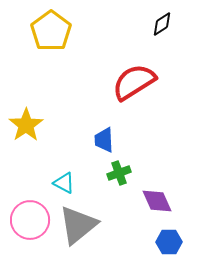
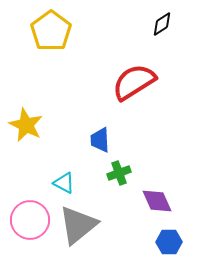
yellow star: rotated 12 degrees counterclockwise
blue trapezoid: moved 4 px left
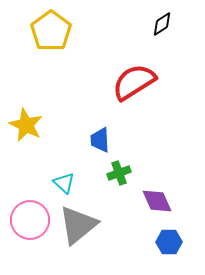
cyan triangle: rotated 15 degrees clockwise
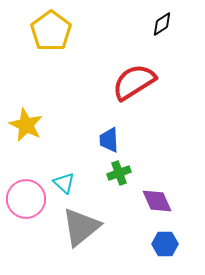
blue trapezoid: moved 9 px right
pink circle: moved 4 px left, 21 px up
gray triangle: moved 3 px right, 2 px down
blue hexagon: moved 4 px left, 2 px down
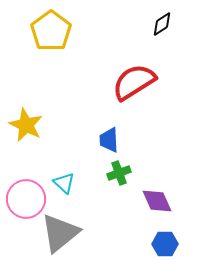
gray triangle: moved 21 px left, 6 px down
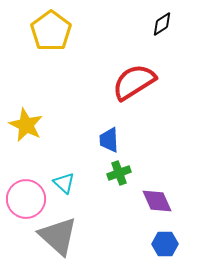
gray triangle: moved 2 px left, 3 px down; rotated 39 degrees counterclockwise
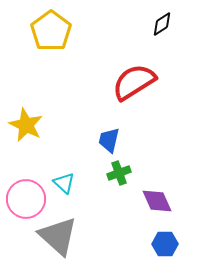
blue trapezoid: rotated 16 degrees clockwise
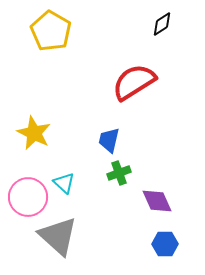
yellow pentagon: rotated 6 degrees counterclockwise
yellow star: moved 8 px right, 8 px down
pink circle: moved 2 px right, 2 px up
